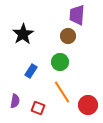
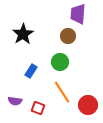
purple trapezoid: moved 1 px right, 1 px up
purple semicircle: rotated 88 degrees clockwise
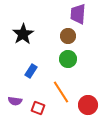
green circle: moved 8 px right, 3 px up
orange line: moved 1 px left
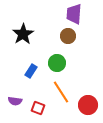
purple trapezoid: moved 4 px left
green circle: moved 11 px left, 4 px down
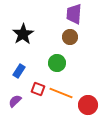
brown circle: moved 2 px right, 1 px down
blue rectangle: moved 12 px left
orange line: moved 1 px down; rotated 35 degrees counterclockwise
purple semicircle: rotated 128 degrees clockwise
red square: moved 19 px up
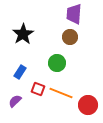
blue rectangle: moved 1 px right, 1 px down
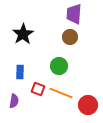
green circle: moved 2 px right, 3 px down
blue rectangle: rotated 32 degrees counterclockwise
purple semicircle: moved 1 px left; rotated 144 degrees clockwise
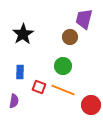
purple trapezoid: moved 10 px right, 5 px down; rotated 10 degrees clockwise
green circle: moved 4 px right
red square: moved 1 px right, 2 px up
orange line: moved 2 px right, 3 px up
red circle: moved 3 px right
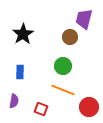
red square: moved 2 px right, 22 px down
red circle: moved 2 px left, 2 px down
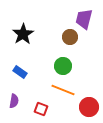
blue rectangle: rotated 56 degrees counterclockwise
